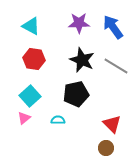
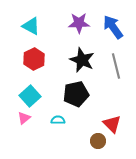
red hexagon: rotated 25 degrees clockwise
gray line: rotated 45 degrees clockwise
brown circle: moved 8 px left, 7 px up
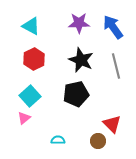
black star: moved 1 px left
cyan semicircle: moved 20 px down
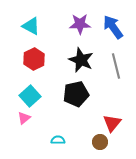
purple star: moved 1 px right, 1 px down
red triangle: moved 1 px up; rotated 24 degrees clockwise
brown circle: moved 2 px right, 1 px down
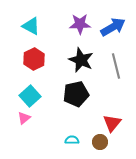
blue arrow: rotated 95 degrees clockwise
cyan semicircle: moved 14 px right
